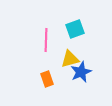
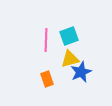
cyan square: moved 6 px left, 7 px down
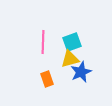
cyan square: moved 3 px right, 6 px down
pink line: moved 3 px left, 2 px down
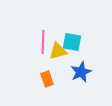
cyan square: rotated 30 degrees clockwise
yellow triangle: moved 12 px left, 8 px up
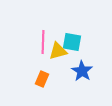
blue star: moved 1 px right, 1 px up; rotated 15 degrees counterclockwise
orange rectangle: moved 5 px left; rotated 42 degrees clockwise
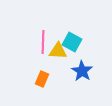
cyan square: rotated 18 degrees clockwise
yellow triangle: rotated 18 degrees clockwise
